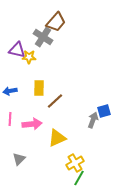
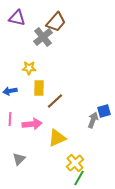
gray cross: rotated 18 degrees clockwise
purple triangle: moved 32 px up
yellow star: moved 11 px down
yellow cross: rotated 12 degrees counterclockwise
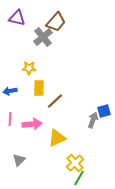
gray triangle: moved 1 px down
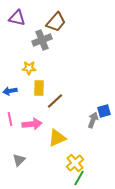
gray cross: moved 1 px left, 3 px down; rotated 18 degrees clockwise
pink line: rotated 16 degrees counterclockwise
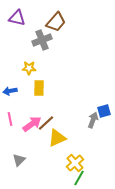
brown line: moved 9 px left, 22 px down
pink arrow: rotated 30 degrees counterclockwise
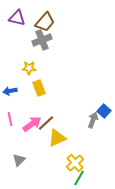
brown trapezoid: moved 11 px left
yellow rectangle: rotated 21 degrees counterclockwise
blue square: rotated 32 degrees counterclockwise
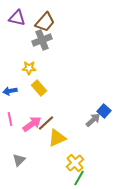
yellow rectangle: rotated 21 degrees counterclockwise
gray arrow: rotated 28 degrees clockwise
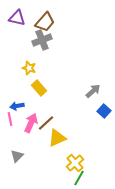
yellow star: rotated 16 degrees clockwise
blue arrow: moved 7 px right, 15 px down
gray arrow: moved 29 px up
pink arrow: moved 1 px left, 1 px up; rotated 30 degrees counterclockwise
gray triangle: moved 2 px left, 4 px up
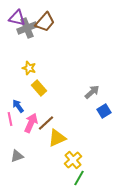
gray cross: moved 15 px left, 12 px up
gray arrow: moved 1 px left, 1 px down
blue arrow: moved 1 px right; rotated 64 degrees clockwise
blue square: rotated 16 degrees clockwise
gray triangle: rotated 24 degrees clockwise
yellow cross: moved 2 px left, 3 px up
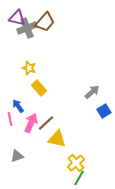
yellow triangle: moved 1 px down; rotated 36 degrees clockwise
yellow cross: moved 3 px right, 3 px down
